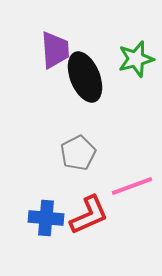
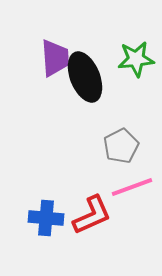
purple trapezoid: moved 8 px down
green star: rotated 9 degrees clockwise
gray pentagon: moved 43 px right, 7 px up
pink line: moved 1 px down
red L-shape: moved 3 px right
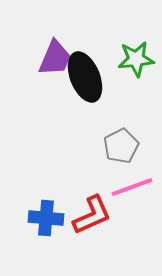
purple trapezoid: rotated 27 degrees clockwise
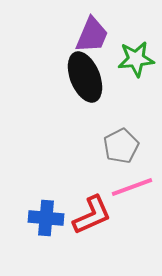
purple trapezoid: moved 37 px right, 23 px up
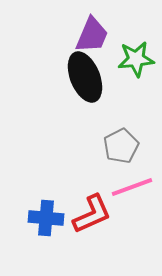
red L-shape: moved 1 px up
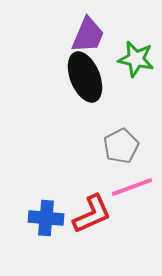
purple trapezoid: moved 4 px left
green star: rotated 18 degrees clockwise
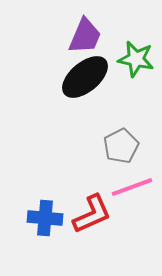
purple trapezoid: moved 3 px left, 1 px down
black ellipse: rotated 72 degrees clockwise
blue cross: moved 1 px left
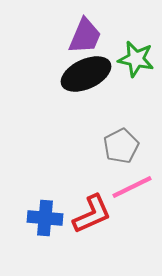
black ellipse: moved 1 px right, 3 px up; rotated 15 degrees clockwise
pink line: rotated 6 degrees counterclockwise
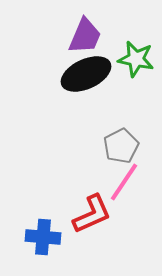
pink line: moved 8 px left, 5 px up; rotated 30 degrees counterclockwise
blue cross: moved 2 px left, 19 px down
